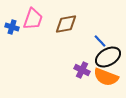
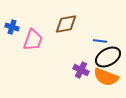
pink trapezoid: moved 21 px down
blue line: rotated 40 degrees counterclockwise
purple cross: moved 1 px left
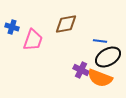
orange semicircle: moved 6 px left, 1 px down
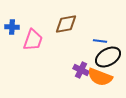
blue cross: rotated 16 degrees counterclockwise
orange semicircle: moved 1 px up
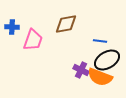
black ellipse: moved 1 px left, 3 px down
